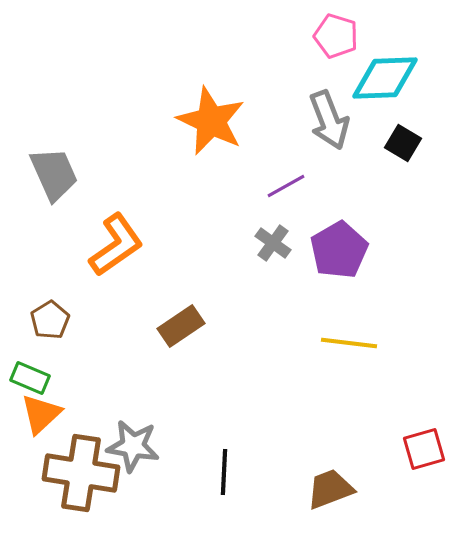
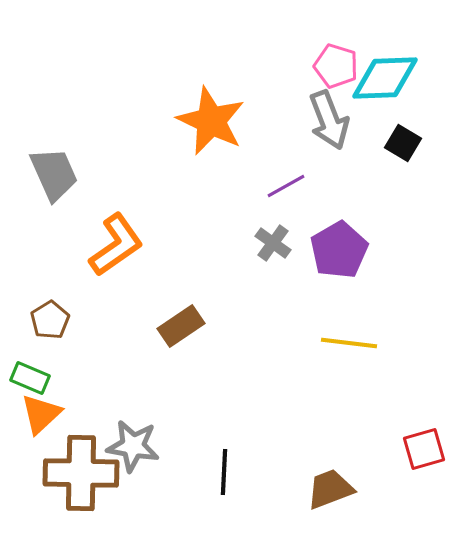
pink pentagon: moved 30 px down
brown cross: rotated 8 degrees counterclockwise
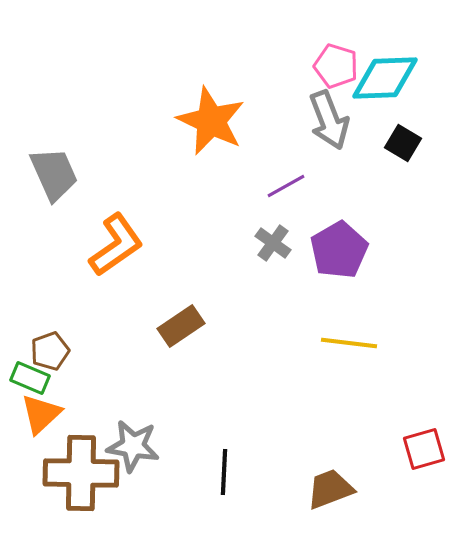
brown pentagon: moved 31 px down; rotated 12 degrees clockwise
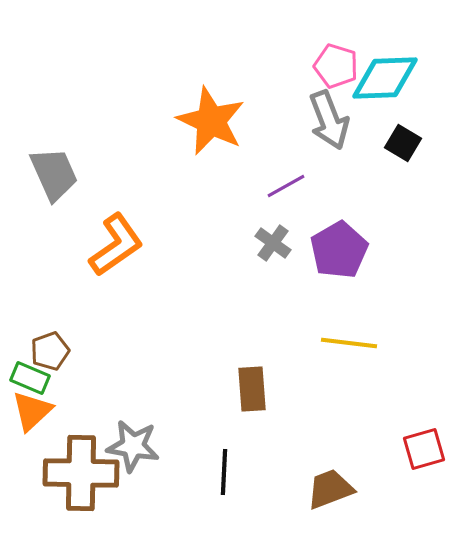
brown rectangle: moved 71 px right, 63 px down; rotated 60 degrees counterclockwise
orange triangle: moved 9 px left, 3 px up
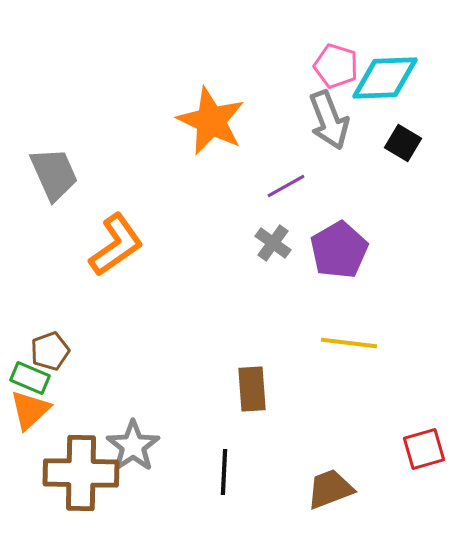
orange triangle: moved 2 px left, 1 px up
gray star: rotated 28 degrees clockwise
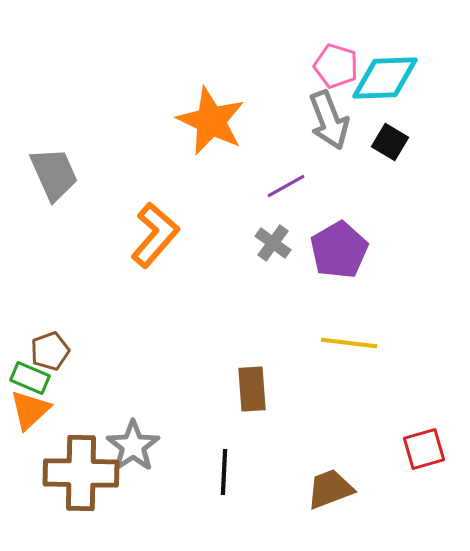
black square: moved 13 px left, 1 px up
orange L-shape: moved 39 px right, 10 px up; rotated 14 degrees counterclockwise
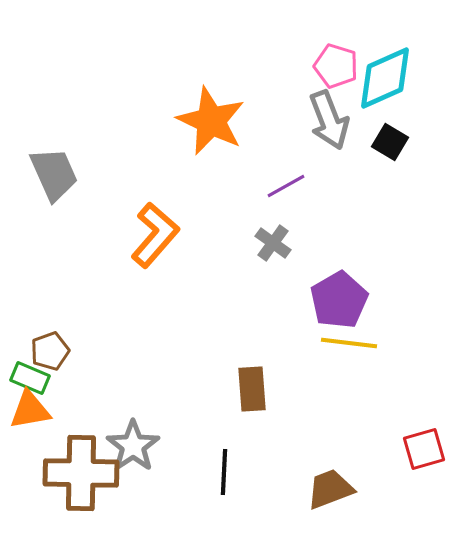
cyan diamond: rotated 22 degrees counterclockwise
purple pentagon: moved 50 px down
orange triangle: rotated 33 degrees clockwise
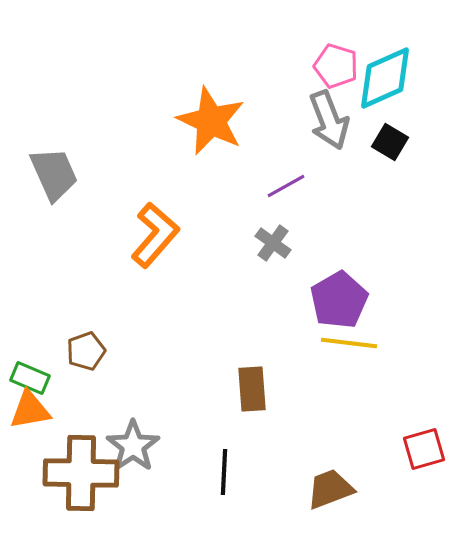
brown pentagon: moved 36 px right
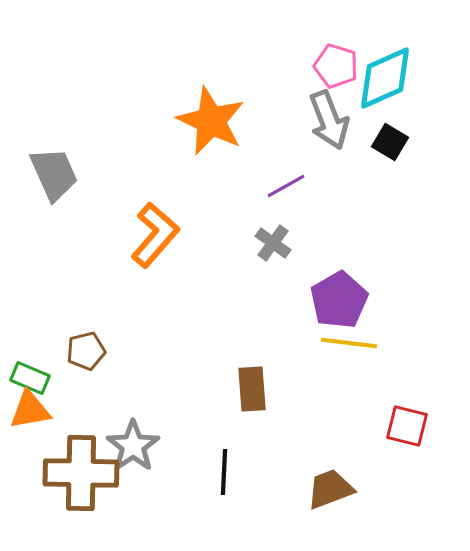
brown pentagon: rotated 6 degrees clockwise
red square: moved 17 px left, 23 px up; rotated 30 degrees clockwise
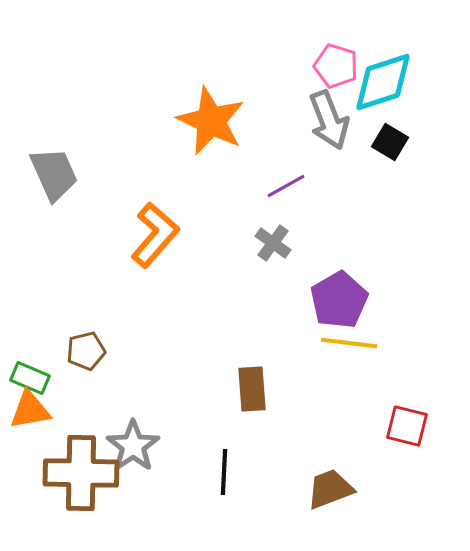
cyan diamond: moved 2 px left, 4 px down; rotated 6 degrees clockwise
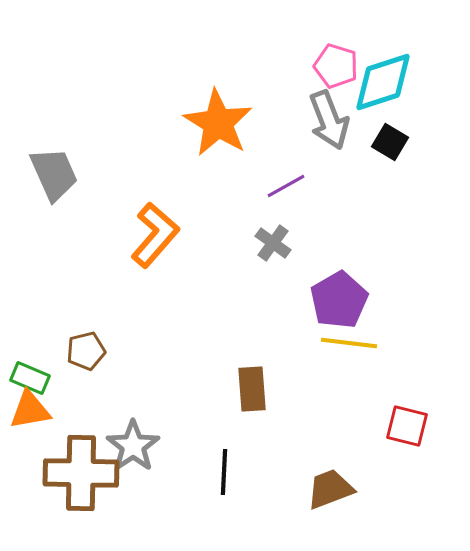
orange star: moved 7 px right, 2 px down; rotated 6 degrees clockwise
